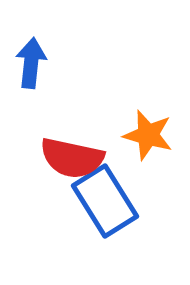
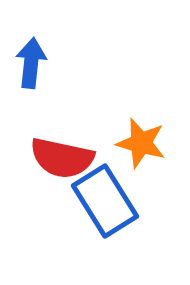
orange star: moved 7 px left, 8 px down
red semicircle: moved 10 px left
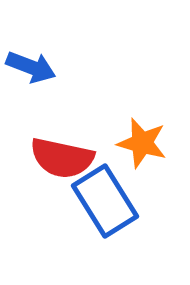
blue arrow: moved 4 px down; rotated 105 degrees clockwise
orange star: moved 1 px right
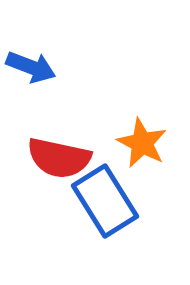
orange star: rotated 12 degrees clockwise
red semicircle: moved 3 px left
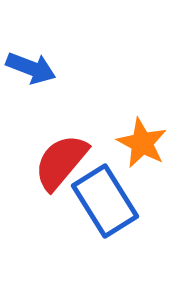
blue arrow: moved 1 px down
red semicircle: moved 2 px right, 4 px down; rotated 118 degrees clockwise
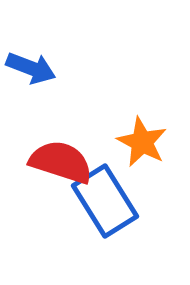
orange star: moved 1 px up
red semicircle: rotated 68 degrees clockwise
